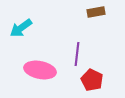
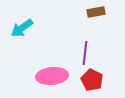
cyan arrow: moved 1 px right
purple line: moved 8 px right, 1 px up
pink ellipse: moved 12 px right, 6 px down; rotated 16 degrees counterclockwise
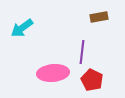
brown rectangle: moved 3 px right, 5 px down
purple line: moved 3 px left, 1 px up
pink ellipse: moved 1 px right, 3 px up
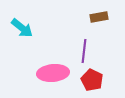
cyan arrow: rotated 105 degrees counterclockwise
purple line: moved 2 px right, 1 px up
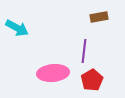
cyan arrow: moved 5 px left; rotated 10 degrees counterclockwise
red pentagon: rotated 15 degrees clockwise
